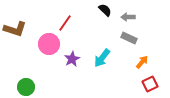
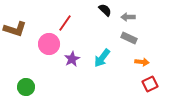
orange arrow: rotated 56 degrees clockwise
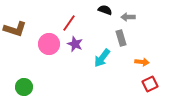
black semicircle: rotated 24 degrees counterclockwise
red line: moved 4 px right
gray rectangle: moved 8 px left; rotated 49 degrees clockwise
purple star: moved 3 px right, 15 px up; rotated 21 degrees counterclockwise
green circle: moved 2 px left
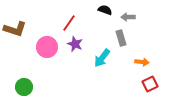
pink circle: moved 2 px left, 3 px down
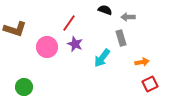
orange arrow: rotated 16 degrees counterclockwise
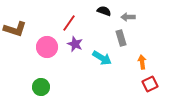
black semicircle: moved 1 px left, 1 px down
cyan arrow: rotated 96 degrees counterclockwise
orange arrow: rotated 88 degrees counterclockwise
green circle: moved 17 px right
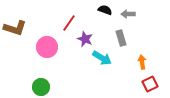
black semicircle: moved 1 px right, 1 px up
gray arrow: moved 3 px up
brown L-shape: moved 1 px up
purple star: moved 10 px right, 5 px up
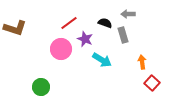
black semicircle: moved 13 px down
red line: rotated 18 degrees clockwise
gray rectangle: moved 2 px right, 3 px up
pink circle: moved 14 px right, 2 px down
cyan arrow: moved 2 px down
red square: moved 2 px right, 1 px up; rotated 21 degrees counterclockwise
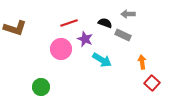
red line: rotated 18 degrees clockwise
gray rectangle: rotated 49 degrees counterclockwise
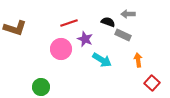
black semicircle: moved 3 px right, 1 px up
orange arrow: moved 4 px left, 2 px up
